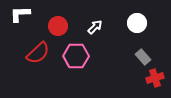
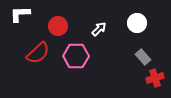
white arrow: moved 4 px right, 2 px down
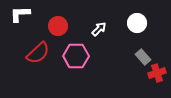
red cross: moved 2 px right, 5 px up
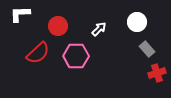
white circle: moved 1 px up
gray rectangle: moved 4 px right, 8 px up
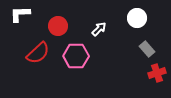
white circle: moved 4 px up
